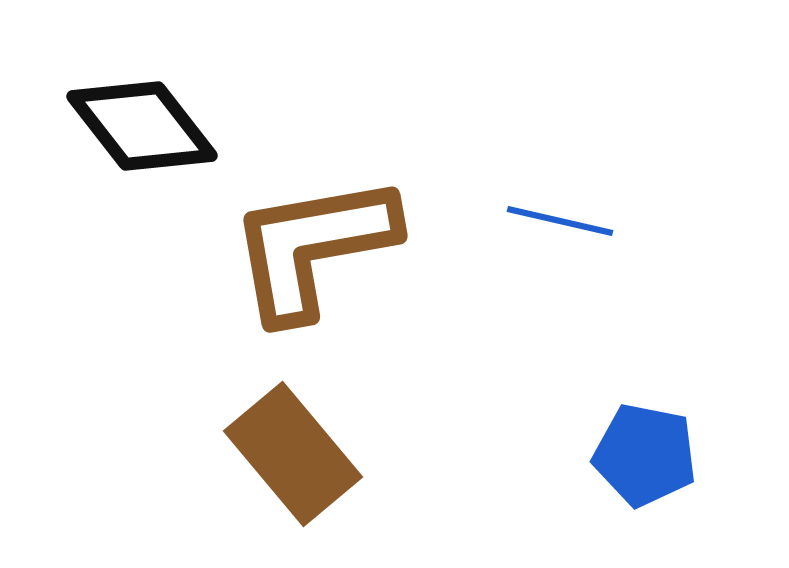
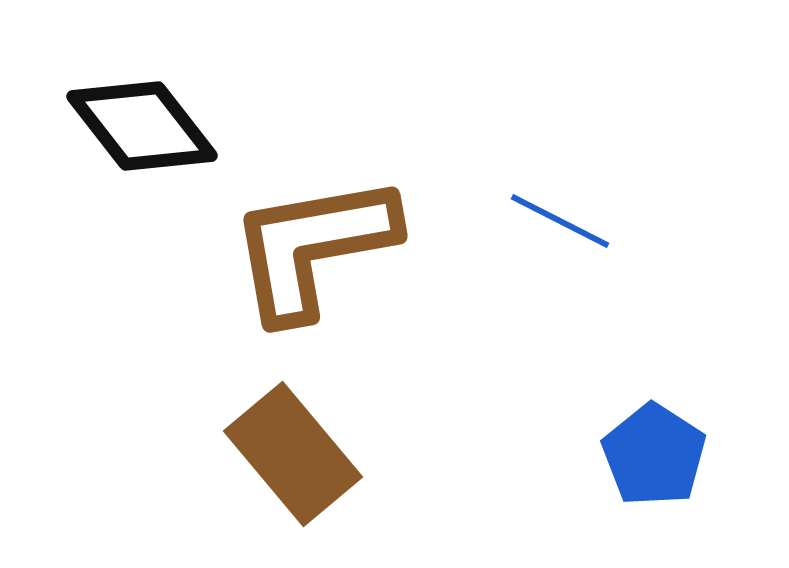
blue line: rotated 14 degrees clockwise
blue pentagon: moved 9 px right; rotated 22 degrees clockwise
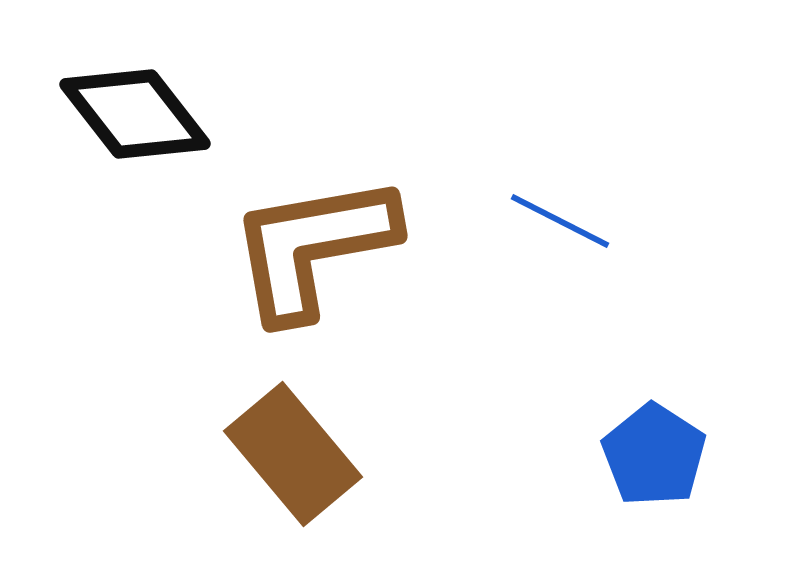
black diamond: moved 7 px left, 12 px up
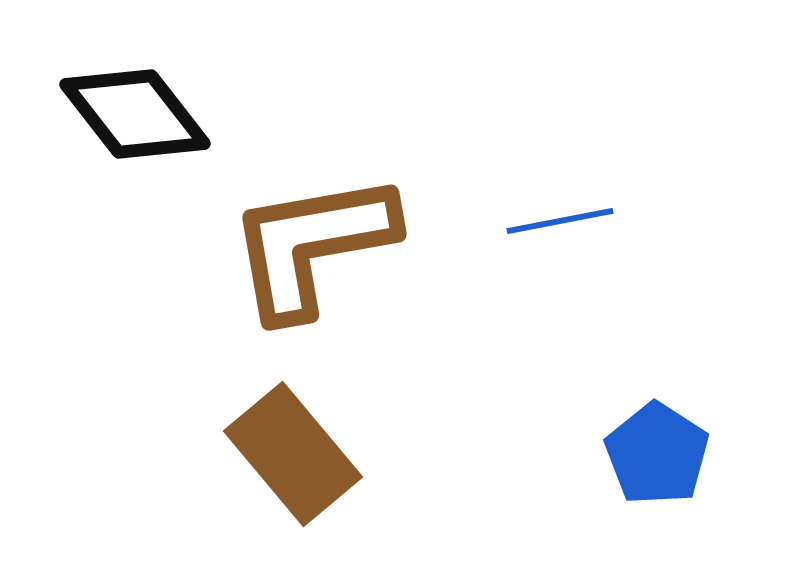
blue line: rotated 38 degrees counterclockwise
brown L-shape: moved 1 px left, 2 px up
blue pentagon: moved 3 px right, 1 px up
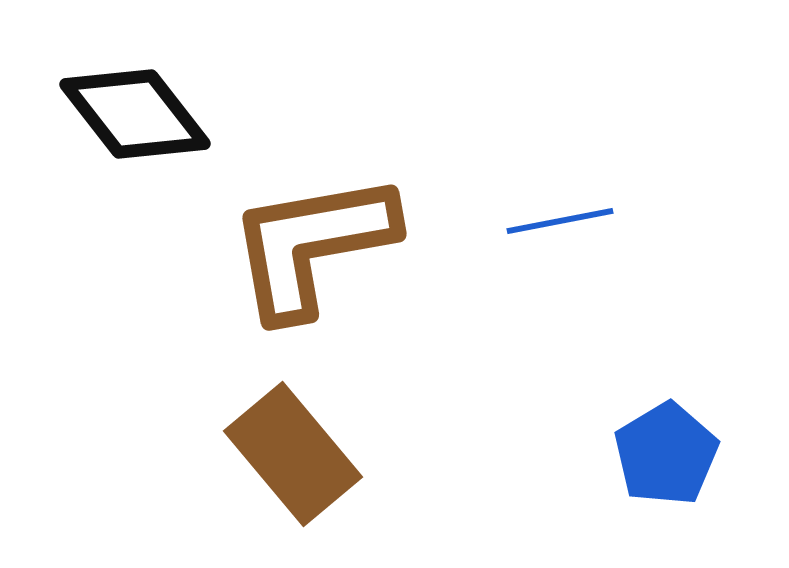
blue pentagon: moved 9 px right; rotated 8 degrees clockwise
